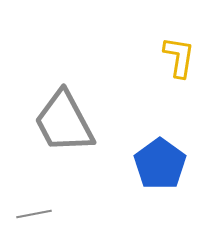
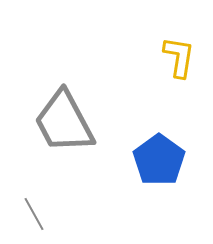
blue pentagon: moved 1 px left, 4 px up
gray line: rotated 72 degrees clockwise
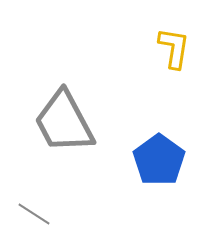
yellow L-shape: moved 5 px left, 9 px up
gray line: rotated 28 degrees counterclockwise
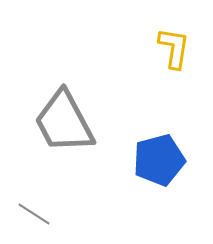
blue pentagon: rotated 21 degrees clockwise
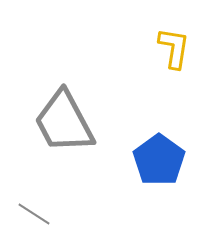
blue pentagon: rotated 21 degrees counterclockwise
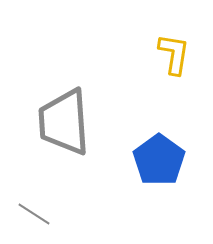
yellow L-shape: moved 6 px down
gray trapezoid: rotated 24 degrees clockwise
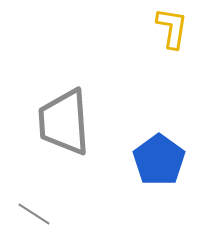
yellow L-shape: moved 2 px left, 26 px up
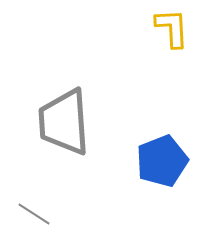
yellow L-shape: rotated 12 degrees counterclockwise
blue pentagon: moved 3 px right, 1 px down; rotated 15 degrees clockwise
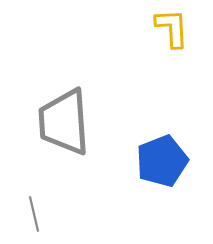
gray line: rotated 44 degrees clockwise
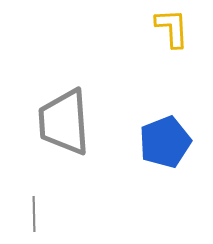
blue pentagon: moved 3 px right, 19 px up
gray line: rotated 12 degrees clockwise
